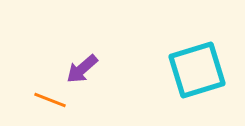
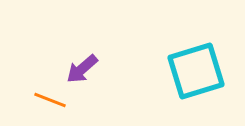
cyan square: moved 1 px left, 1 px down
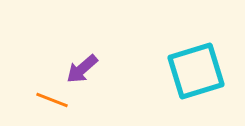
orange line: moved 2 px right
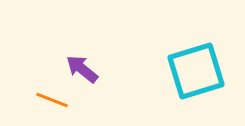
purple arrow: rotated 80 degrees clockwise
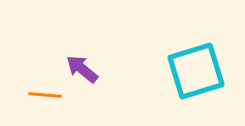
orange line: moved 7 px left, 5 px up; rotated 16 degrees counterclockwise
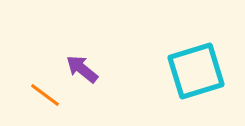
orange line: rotated 32 degrees clockwise
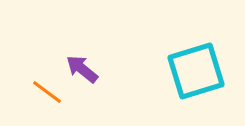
orange line: moved 2 px right, 3 px up
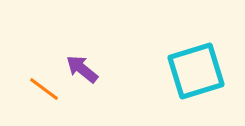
orange line: moved 3 px left, 3 px up
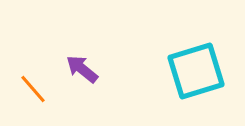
orange line: moved 11 px left; rotated 12 degrees clockwise
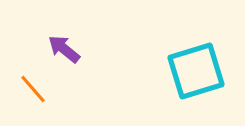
purple arrow: moved 18 px left, 20 px up
